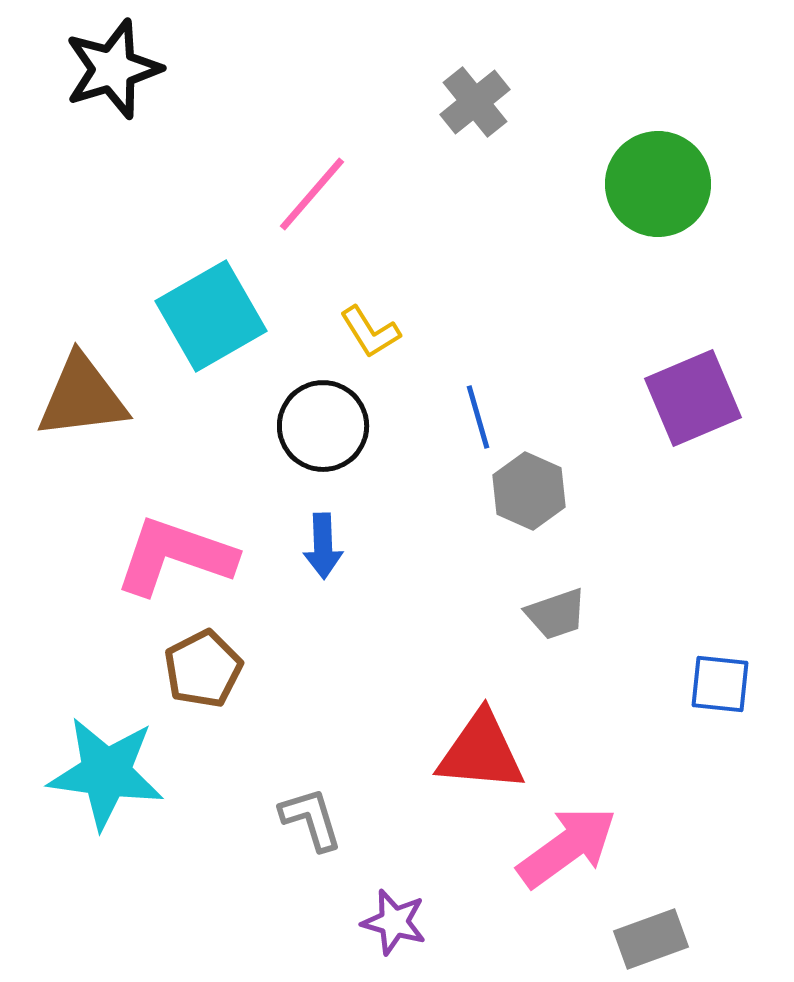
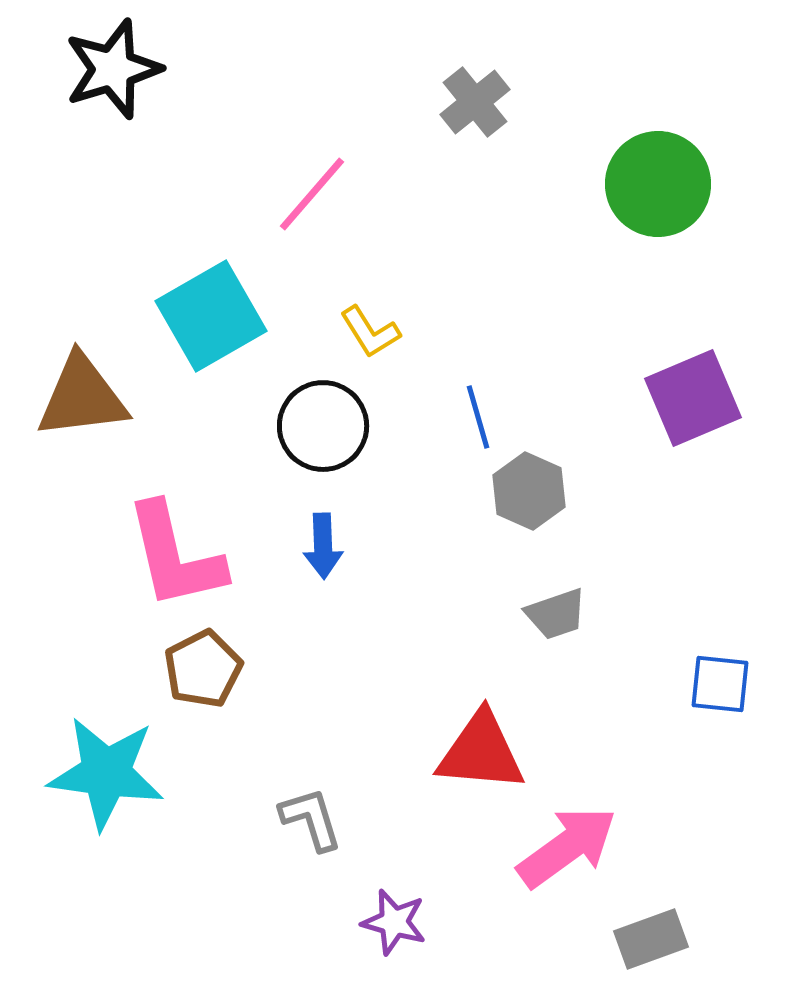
pink L-shape: rotated 122 degrees counterclockwise
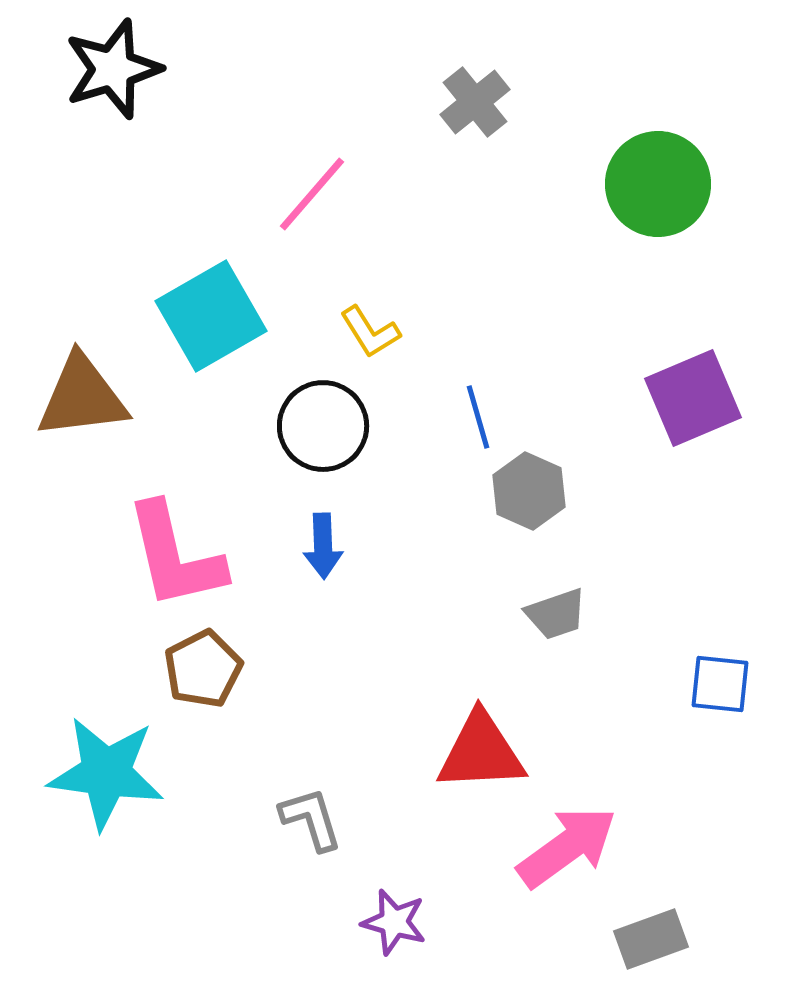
red triangle: rotated 8 degrees counterclockwise
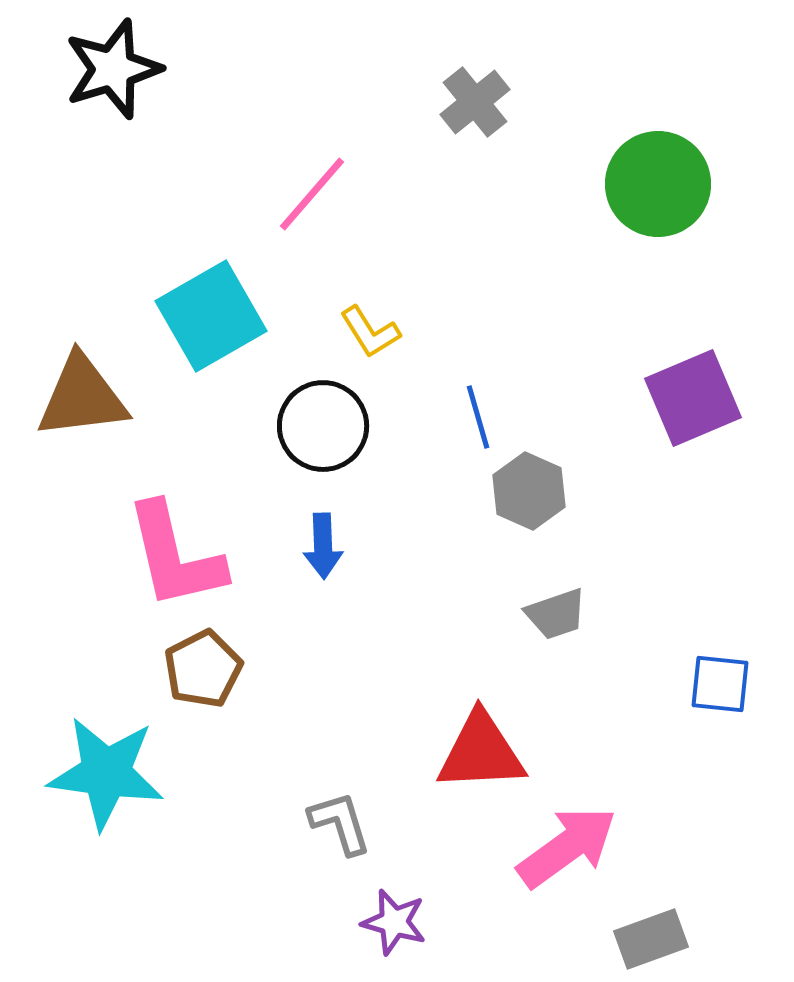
gray L-shape: moved 29 px right, 4 px down
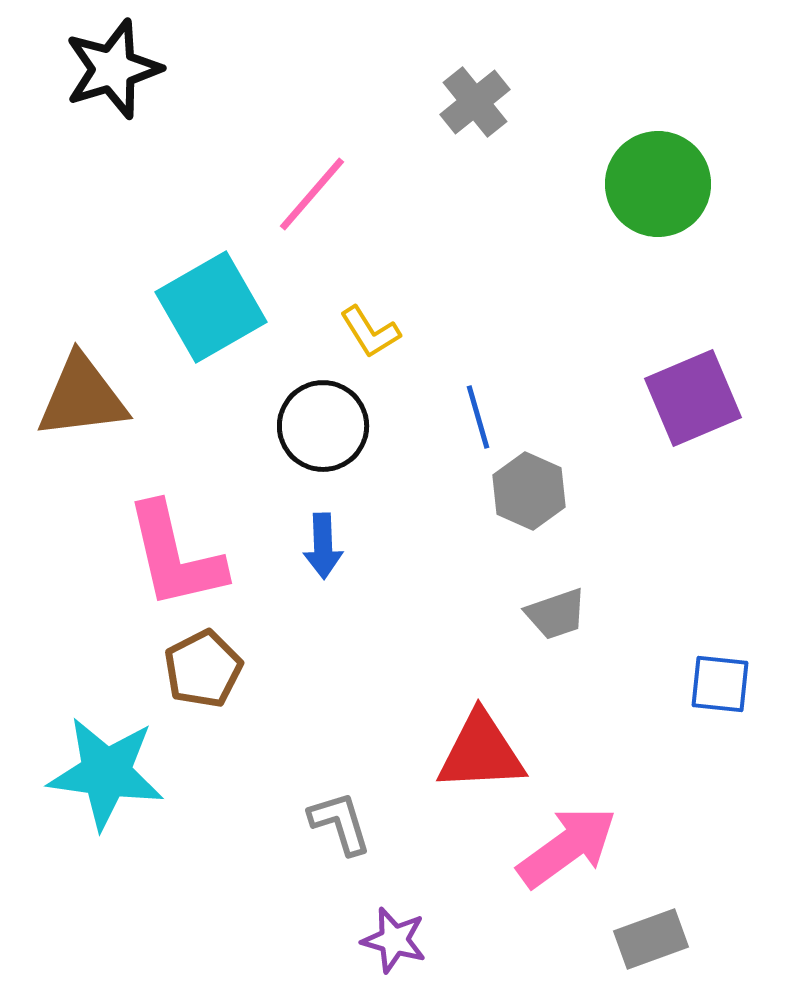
cyan square: moved 9 px up
purple star: moved 18 px down
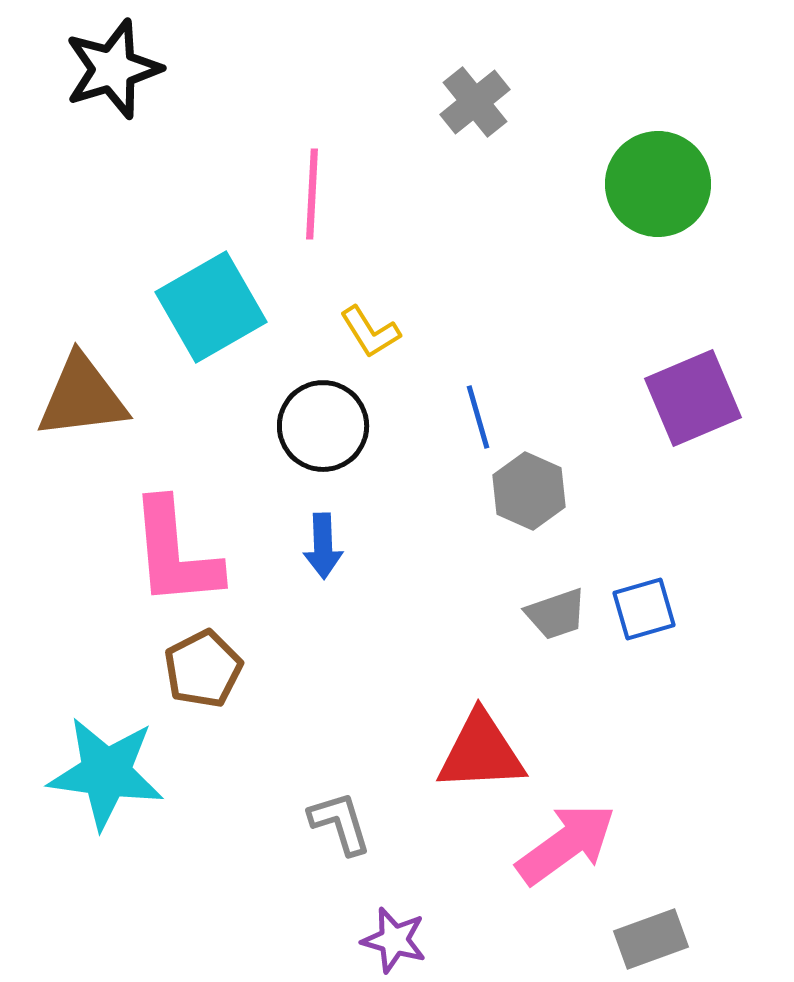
pink line: rotated 38 degrees counterclockwise
pink L-shape: moved 3 px up; rotated 8 degrees clockwise
blue square: moved 76 px left, 75 px up; rotated 22 degrees counterclockwise
pink arrow: moved 1 px left, 3 px up
